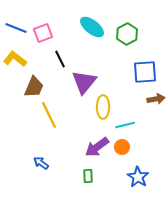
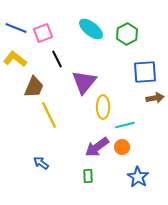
cyan ellipse: moved 1 px left, 2 px down
black line: moved 3 px left
brown arrow: moved 1 px left, 1 px up
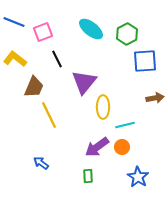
blue line: moved 2 px left, 6 px up
pink square: moved 1 px up
blue square: moved 11 px up
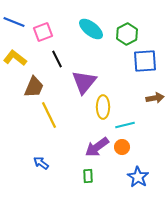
yellow L-shape: moved 1 px up
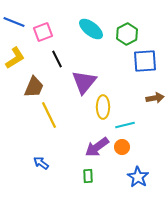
yellow L-shape: rotated 110 degrees clockwise
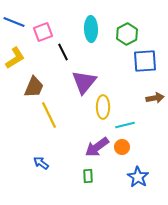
cyan ellipse: rotated 50 degrees clockwise
black line: moved 6 px right, 7 px up
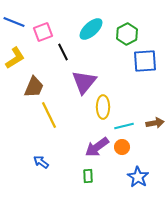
cyan ellipse: rotated 50 degrees clockwise
brown arrow: moved 25 px down
cyan line: moved 1 px left, 1 px down
blue arrow: moved 1 px up
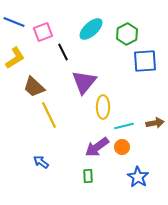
brown trapezoid: rotated 110 degrees clockwise
